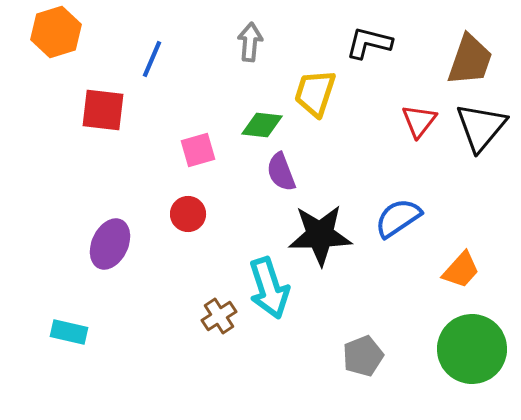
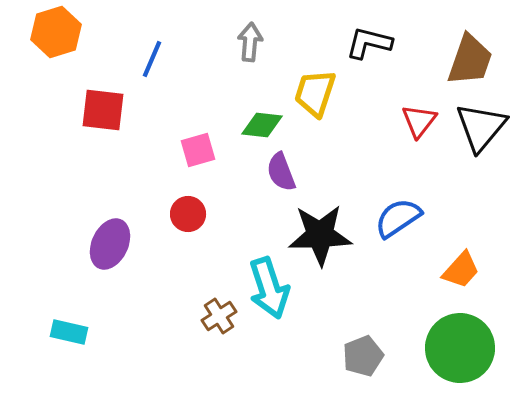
green circle: moved 12 px left, 1 px up
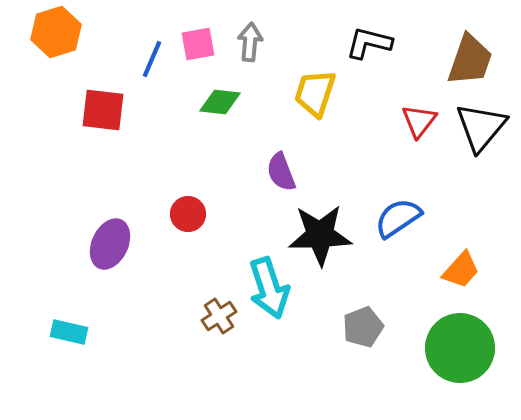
green diamond: moved 42 px left, 23 px up
pink square: moved 106 px up; rotated 6 degrees clockwise
gray pentagon: moved 29 px up
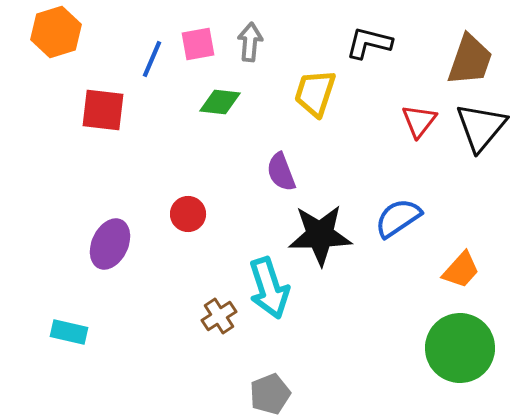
gray pentagon: moved 93 px left, 67 px down
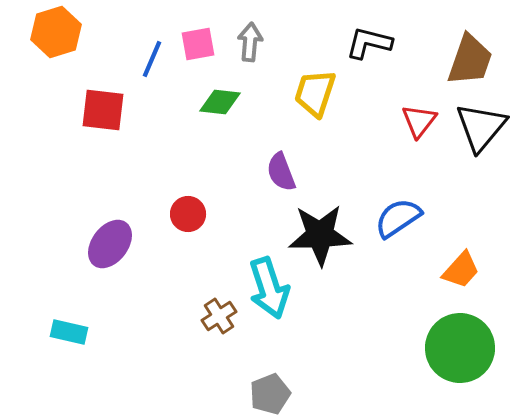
purple ellipse: rotated 12 degrees clockwise
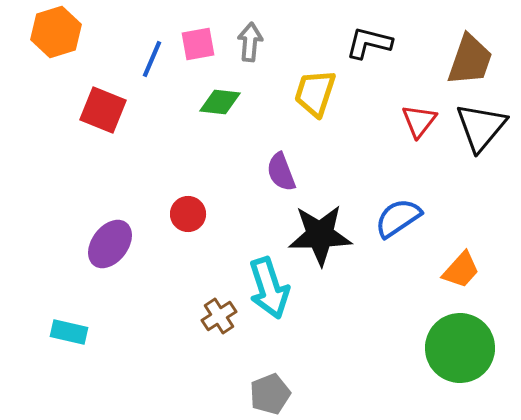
red square: rotated 15 degrees clockwise
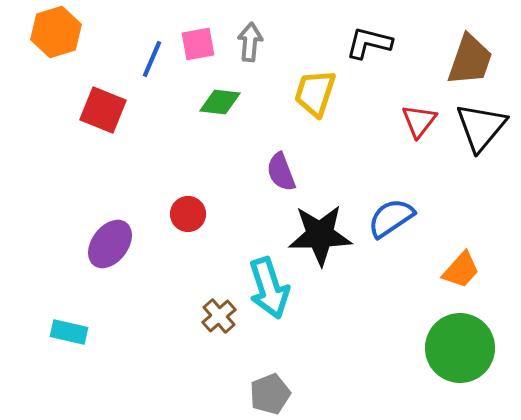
blue semicircle: moved 7 px left
brown cross: rotated 8 degrees counterclockwise
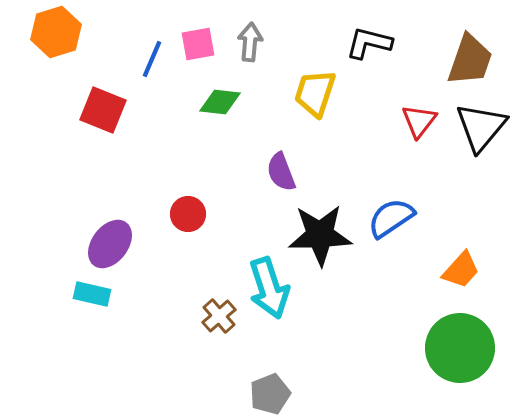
cyan rectangle: moved 23 px right, 38 px up
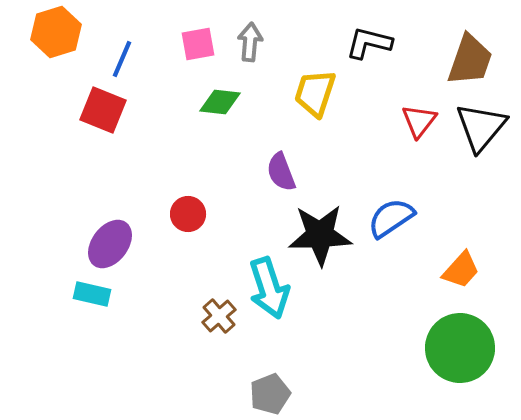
blue line: moved 30 px left
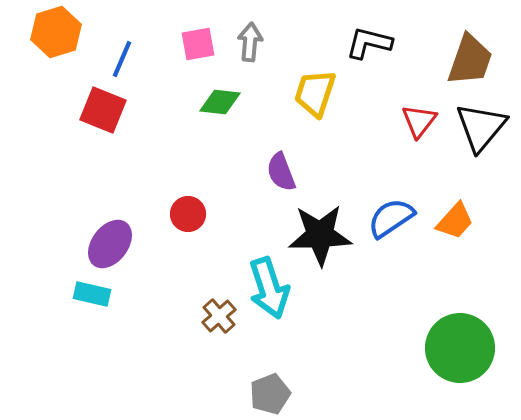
orange trapezoid: moved 6 px left, 49 px up
